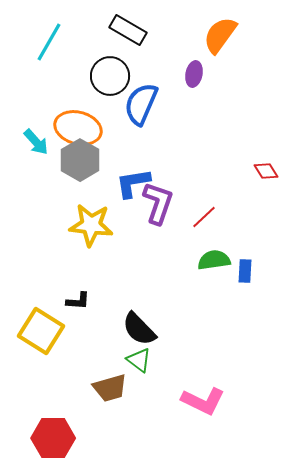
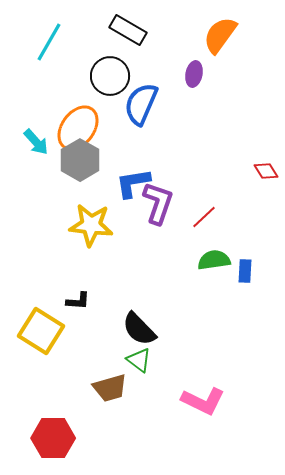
orange ellipse: rotated 69 degrees counterclockwise
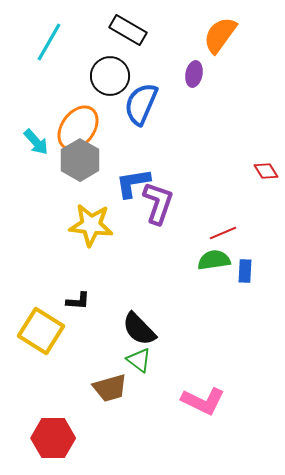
red line: moved 19 px right, 16 px down; rotated 20 degrees clockwise
